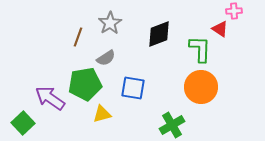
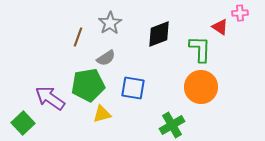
pink cross: moved 6 px right, 2 px down
red triangle: moved 2 px up
green pentagon: moved 3 px right, 1 px down
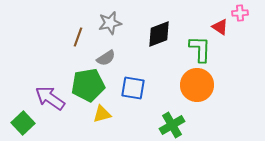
gray star: rotated 20 degrees clockwise
orange circle: moved 4 px left, 2 px up
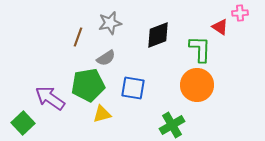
black diamond: moved 1 px left, 1 px down
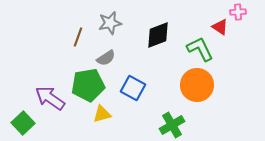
pink cross: moved 2 px left, 1 px up
green L-shape: rotated 28 degrees counterclockwise
blue square: rotated 20 degrees clockwise
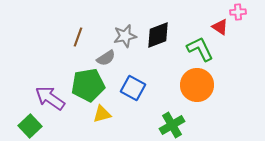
gray star: moved 15 px right, 13 px down
green square: moved 7 px right, 3 px down
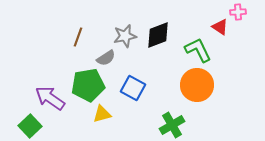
green L-shape: moved 2 px left, 1 px down
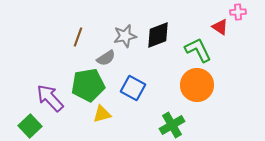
purple arrow: rotated 12 degrees clockwise
